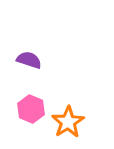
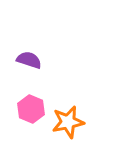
orange star: rotated 20 degrees clockwise
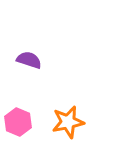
pink hexagon: moved 13 px left, 13 px down
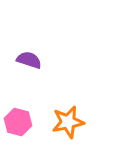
pink hexagon: rotated 8 degrees counterclockwise
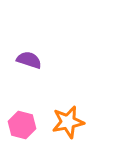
pink hexagon: moved 4 px right, 3 px down
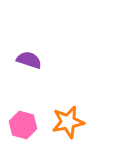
pink hexagon: moved 1 px right
